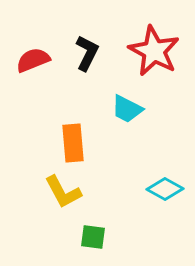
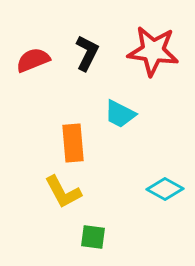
red star: moved 1 px left; rotated 21 degrees counterclockwise
cyan trapezoid: moved 7 px left, 5 px down
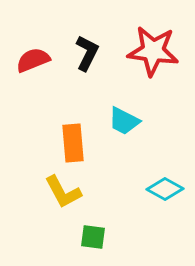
cyan trapezoid: moved 4 px right, 7 px down
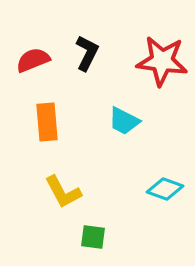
red star: moved 9 px right, 10 px down
orange rectangle: moved 26 px left, 21 px up
cyan diamond: rotated 9 degrees counterclockwise
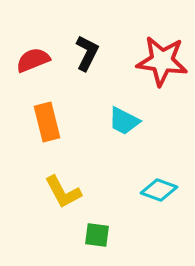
orange rectangle: rotated 9 degrees counterclockwise
cyan diamond: moved 6 px left, 1 px down
green square: moved 4 px right, 2 px up
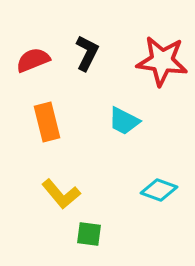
yellow L-shape: moved 2 px left, 2 px down; rotated 12 degrees counterclockwise
green square: moved 8 px left, 1 px up
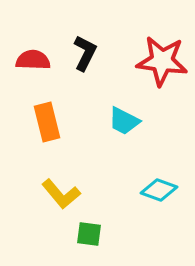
black L-shape: moved 2 px left
red semicircle: rotated 24 degrees clockwise
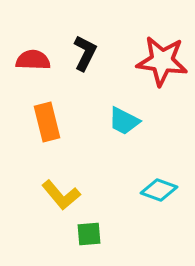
yellow L-shape: moved 1 px down
green square: rotated 12 degrees counterclockwise
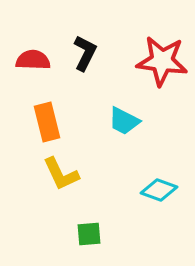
yellow L-shape: moved 21 px up; rotated 15 degrees clockwise
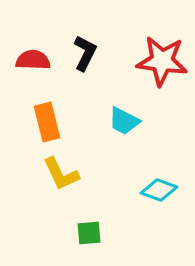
green square: moved 1 px up
